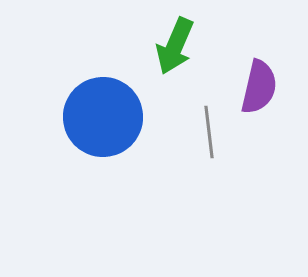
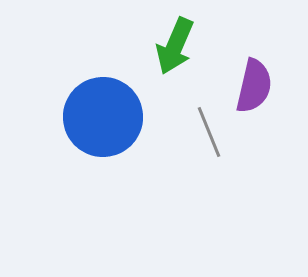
purple semicircle: moved 5 px left, 1 px up
gray line: rotated 15 degrees counterclockwise
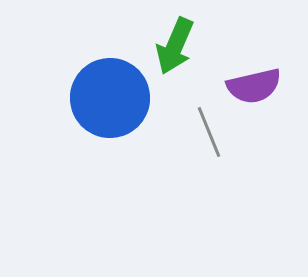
purple semicircle: rotated 64 degrees clockwise
blue circle: moved 7 px right, 19 px up
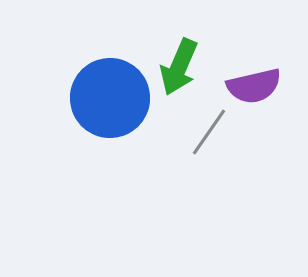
green arrow: moved 4 px right, 21 px down
gray line: rotated 57 degrees clockwise
